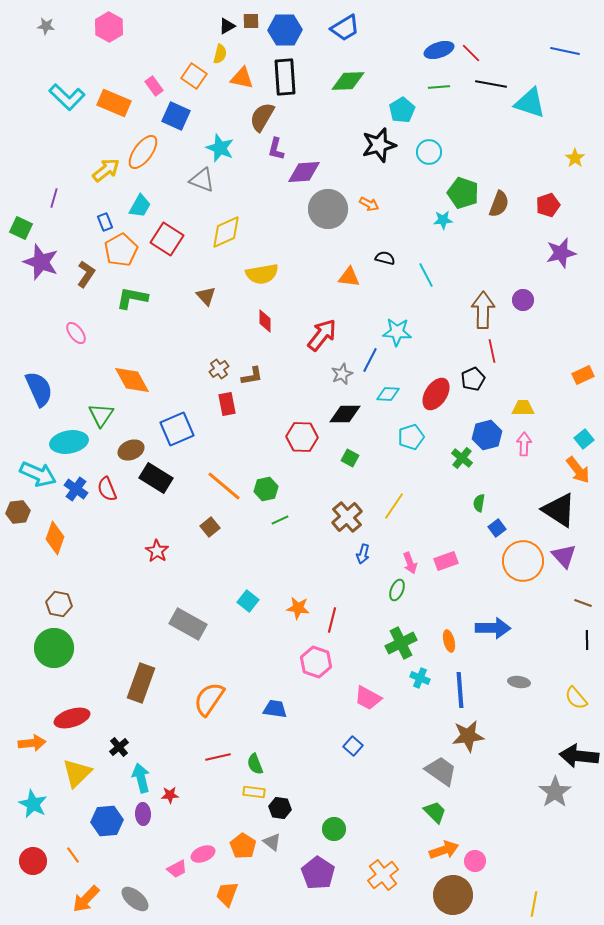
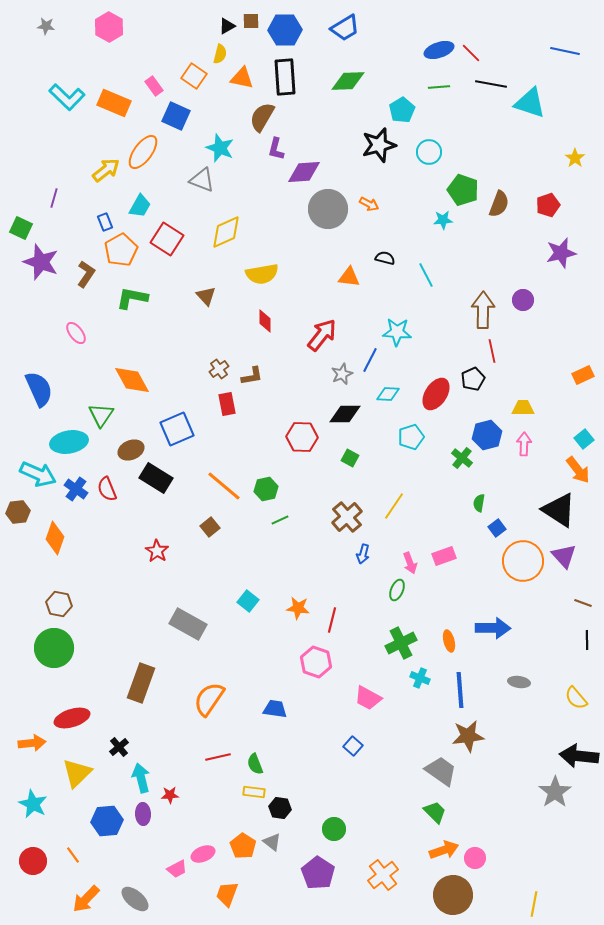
green pentagon at (463, 193): moved 3 px up
pink rectangle at (446, 561): moved 2 px left, 5 px up
pink circle at (475, 861): moved 3 px up
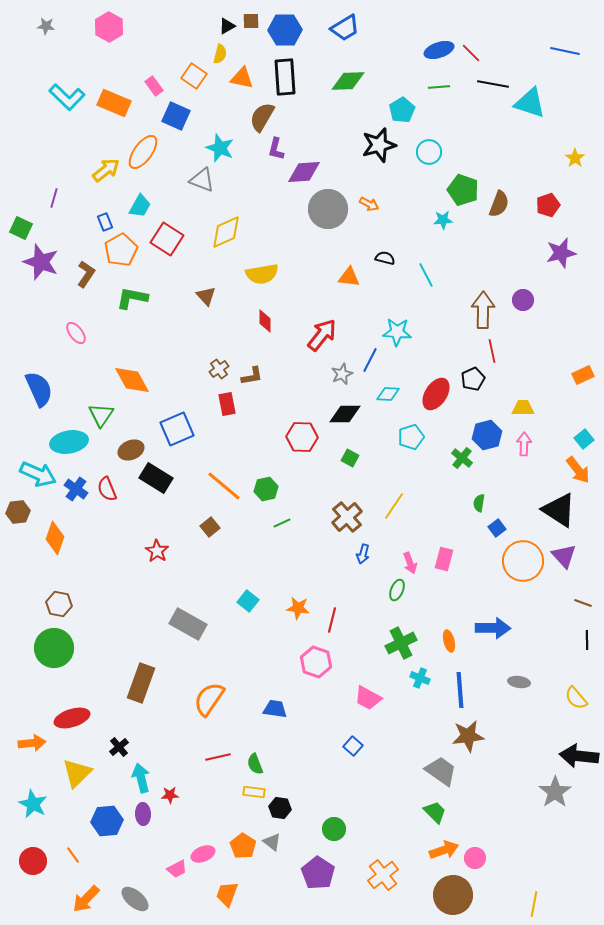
black line at (491, 84): moved 2 px right
green line at (280, 520): moved 2 px right, 3 px down
pink rectangle at (444, 556): moved 3 px down; rotated 55 degrees counterclockwise
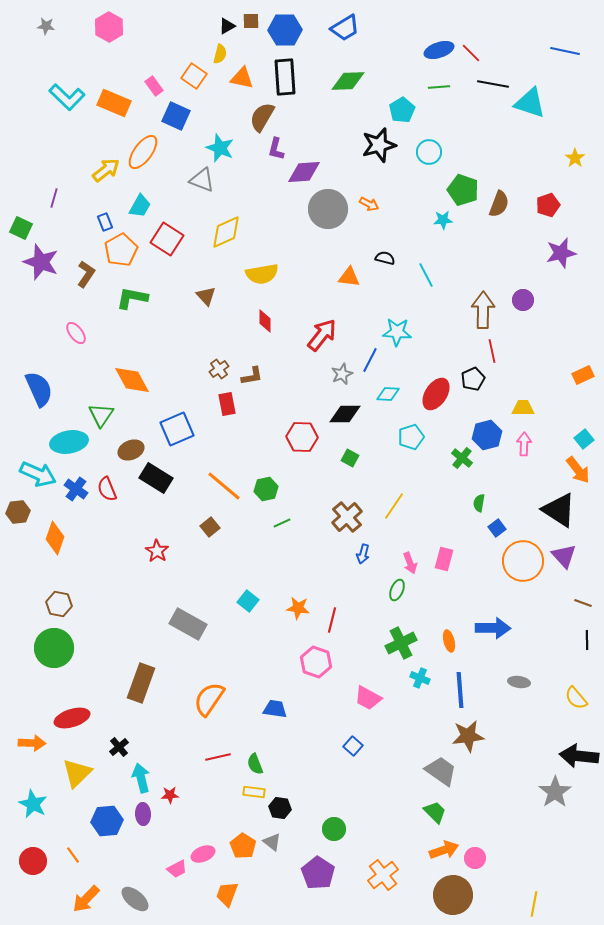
orange arrow at (32, 743): rotated 8 degrees clockwise
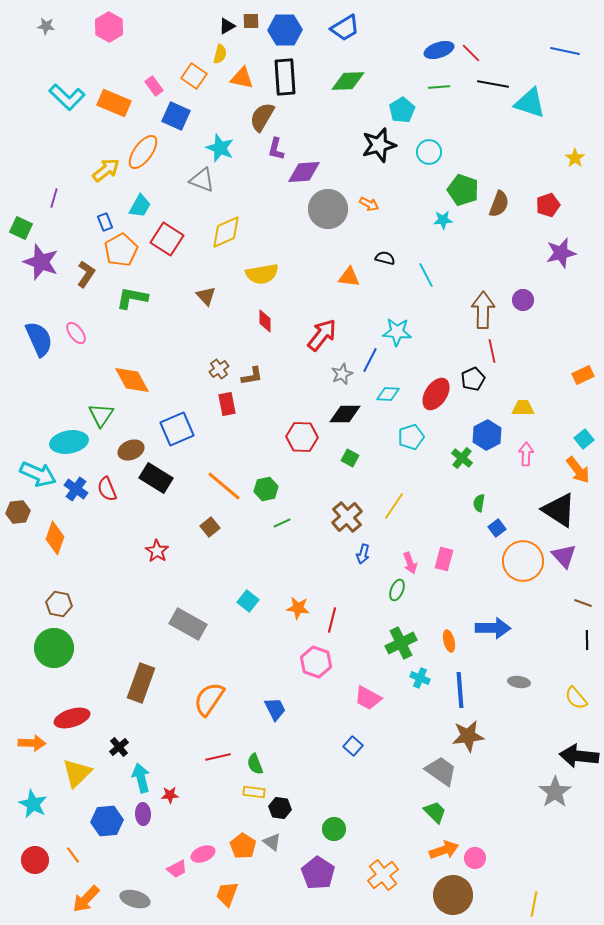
blue semicircle at (39, 389): moved 50 px up
blue hexagon at (487, 435): rotated 12 degrees counterclockwise
pink arrow at (524, 444): moved 2 px right, 10 px down
blue trapezoid at (275, 709): rotated 55 degrees clockwise
red circle at (33, 861): moved 2 px right, 1 px up
gray ellipse at (135, 899): rotated 24 degrees counterclockwise
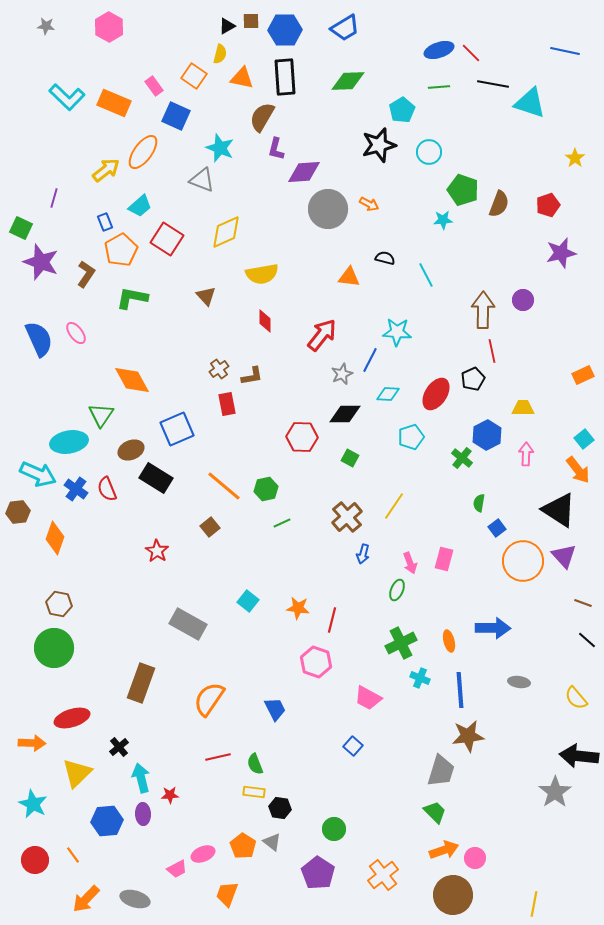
cyan trapezoid at (140, 206): rotated 20 degrees clockwise
black line at (587, 640): rotated 48 degrees counterclockwise
gray trapezoid at (441, 771): rotated 72 degrees clockwise
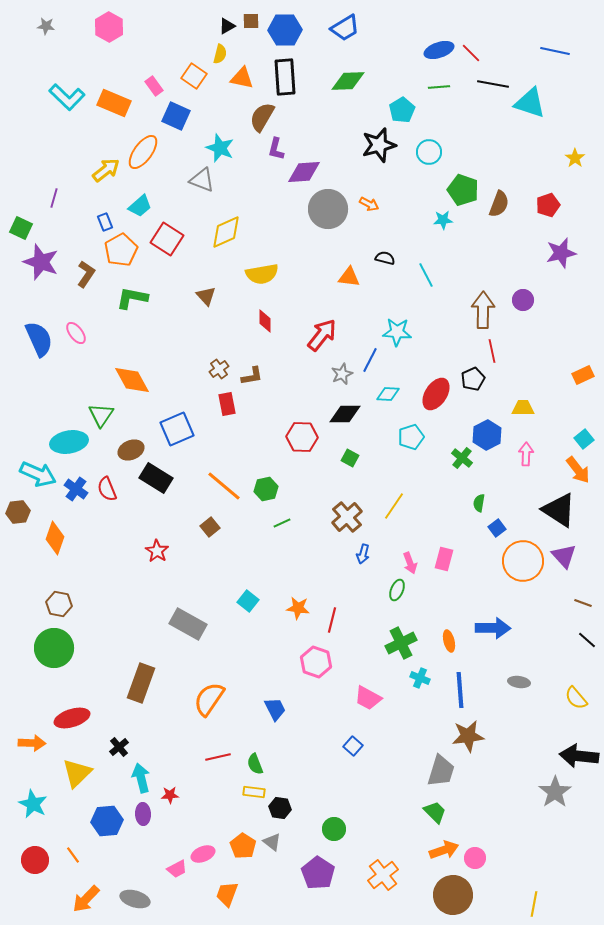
blue line at (565, 51): moved 10 px left
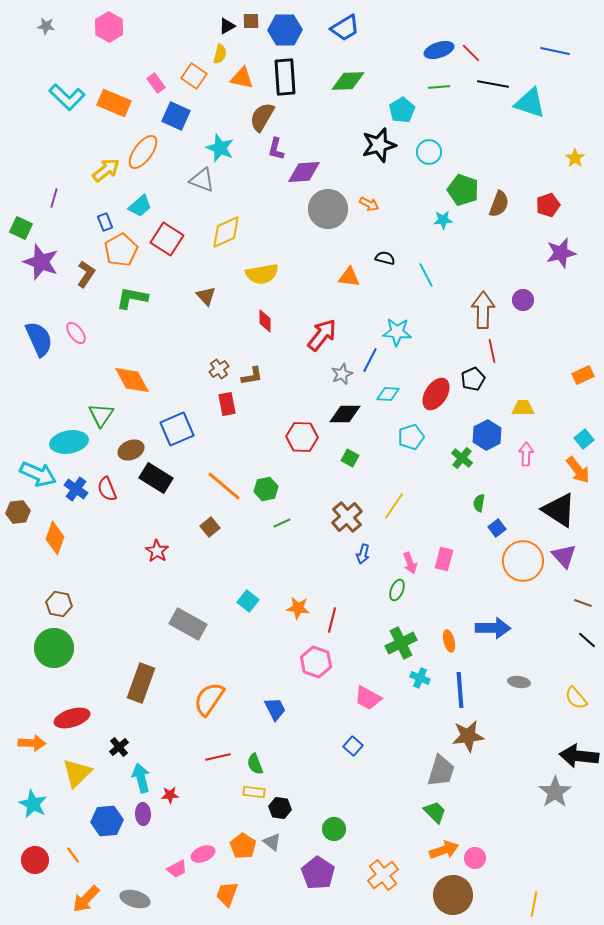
pink rectangle at (154, 86): moved 2 px right, 3 px up
